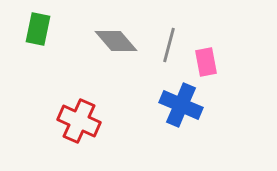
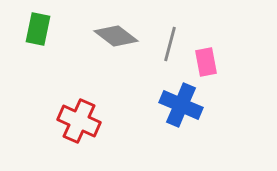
gray diamond: moved 5 px up; rotated 12 degrees counterclockwise
gray line: moved 1 px right, 1 px up
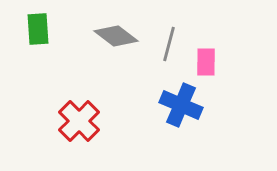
green rectangle: rotated 16 degrees counterclockwise
gray line: moved 1 px left
pink rectangle: rotated 12 degrees clockwise
red cross: rotated 21 degrees clockwise
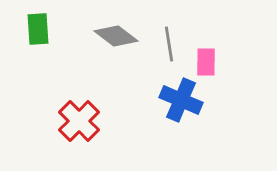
gray line: rotated 24 degrees counterclockwise
blue cross: moved 5 px up
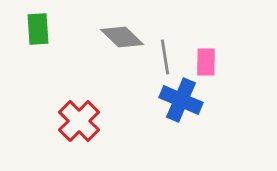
gray diamond: moved 6 px right, 1 px down; rotated 6 degrees clockwise
gray line: moved 4 px left, 13 px down
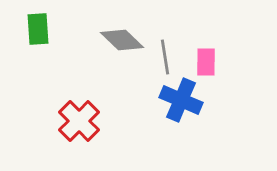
gray diamond: moved 3 px down
